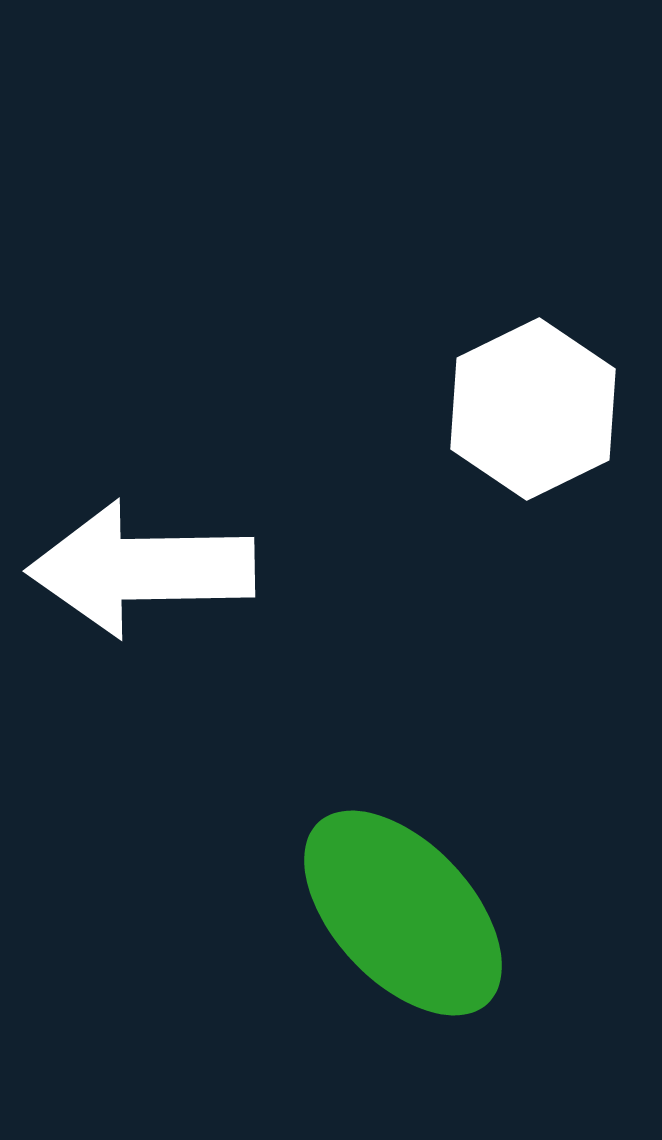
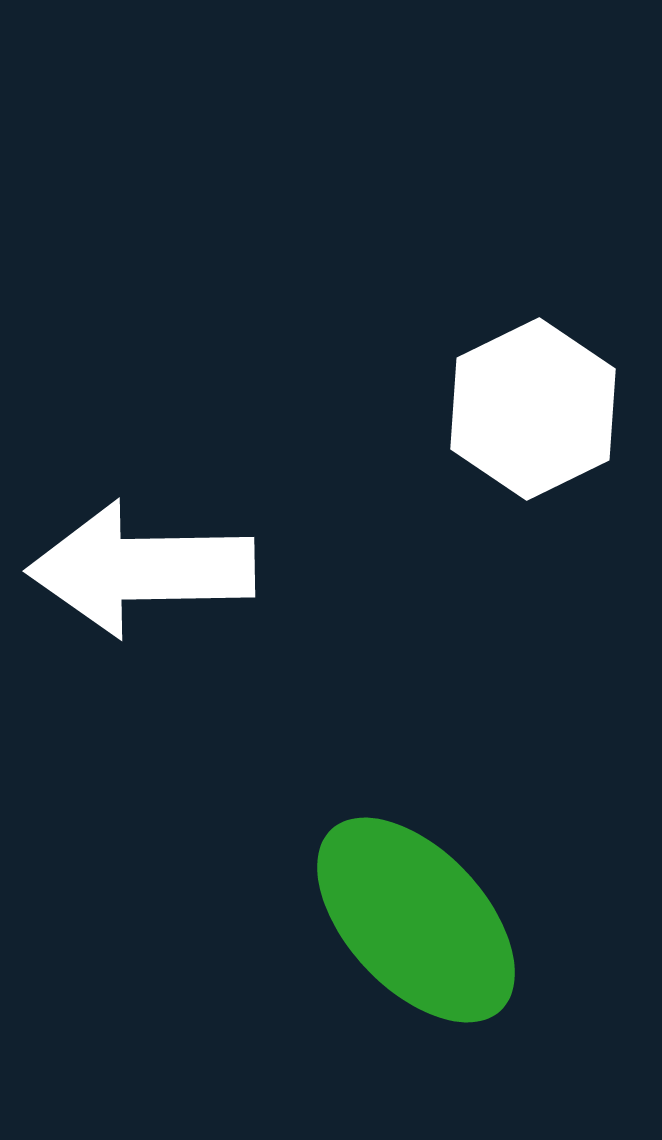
green ellipse: moved 13 px right, 7 px down
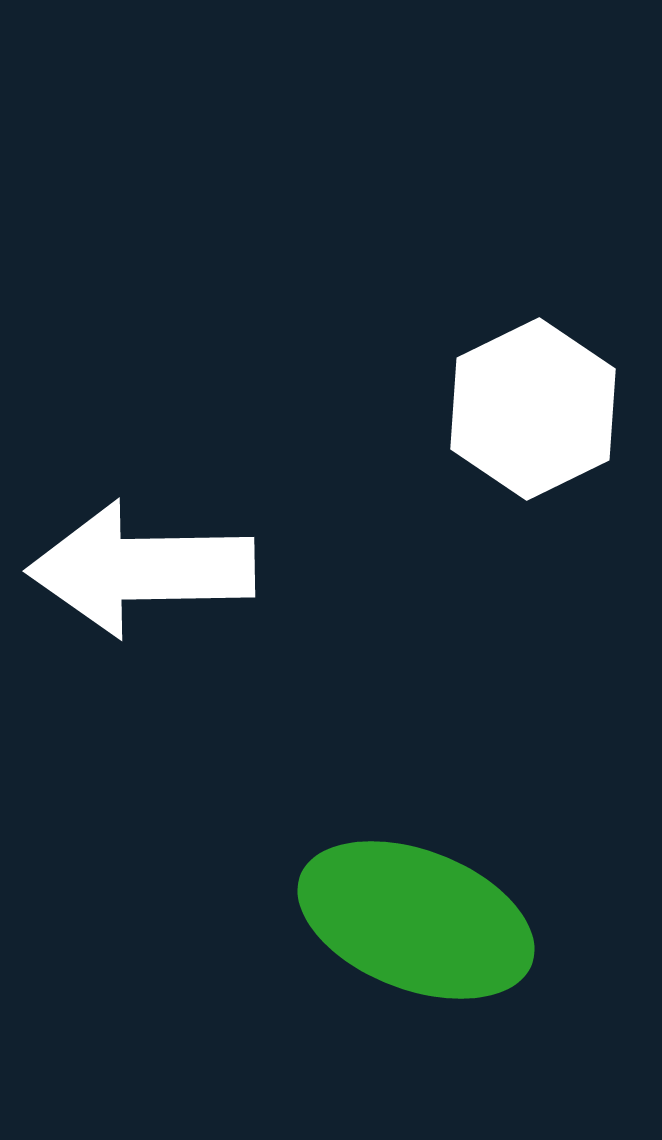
green ellipse: rotated 26 degrees counterclockwise
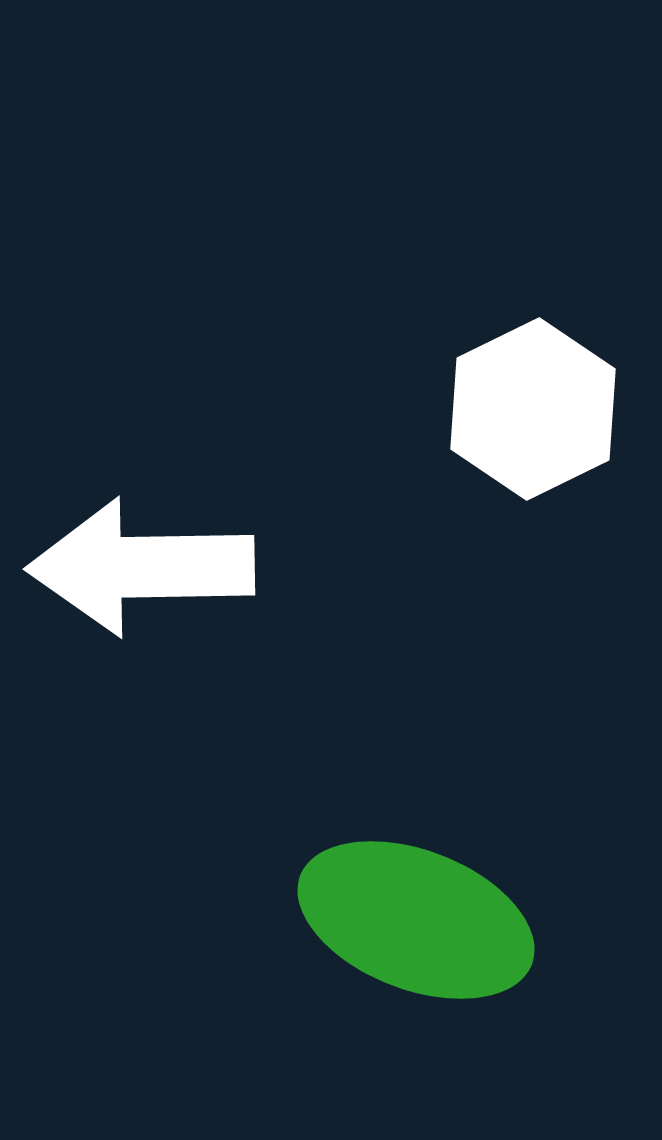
white arrow: moved 2 px up
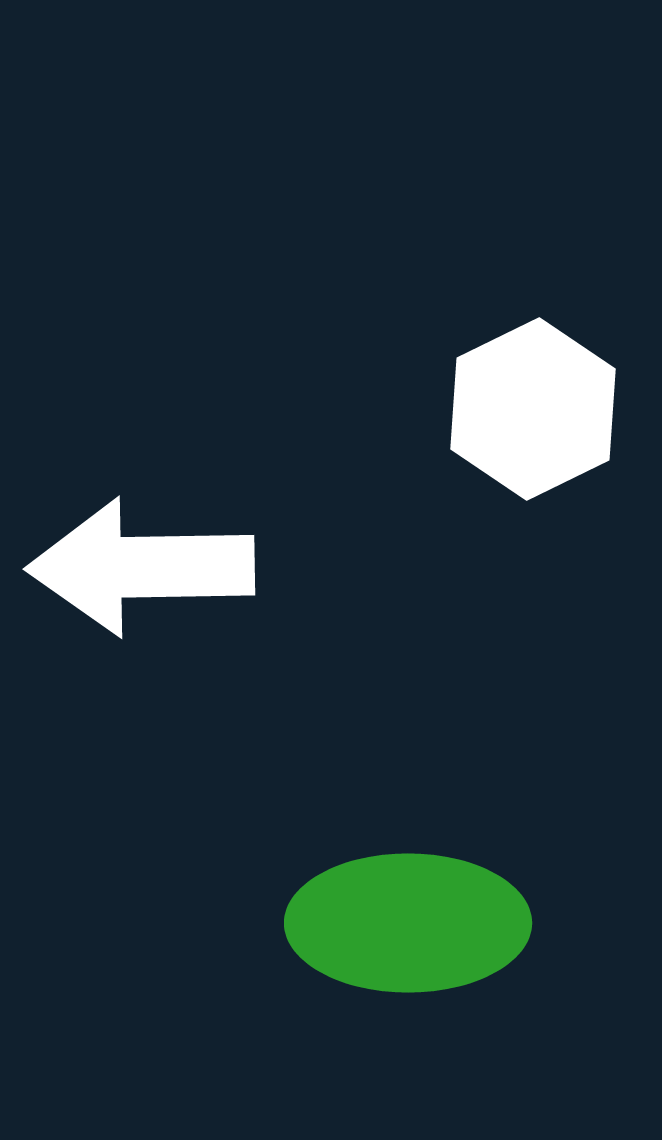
green ellipse: moved 8 px left, 3 px down; rotated 21 degrees counterclockwise
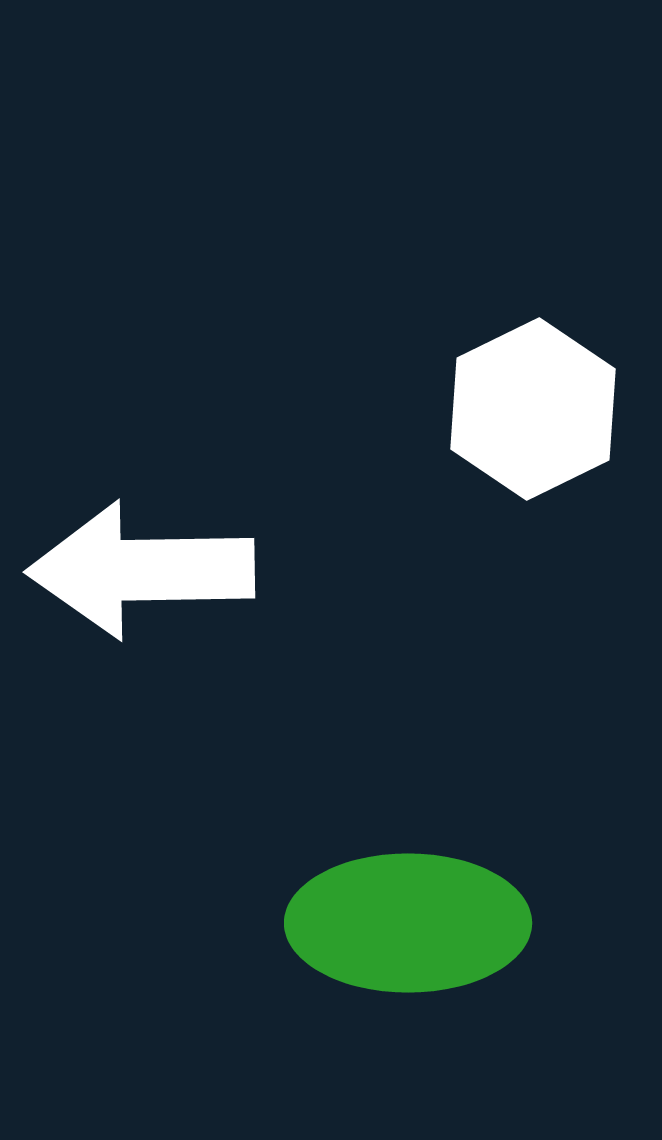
white arrow: moved 3 px down
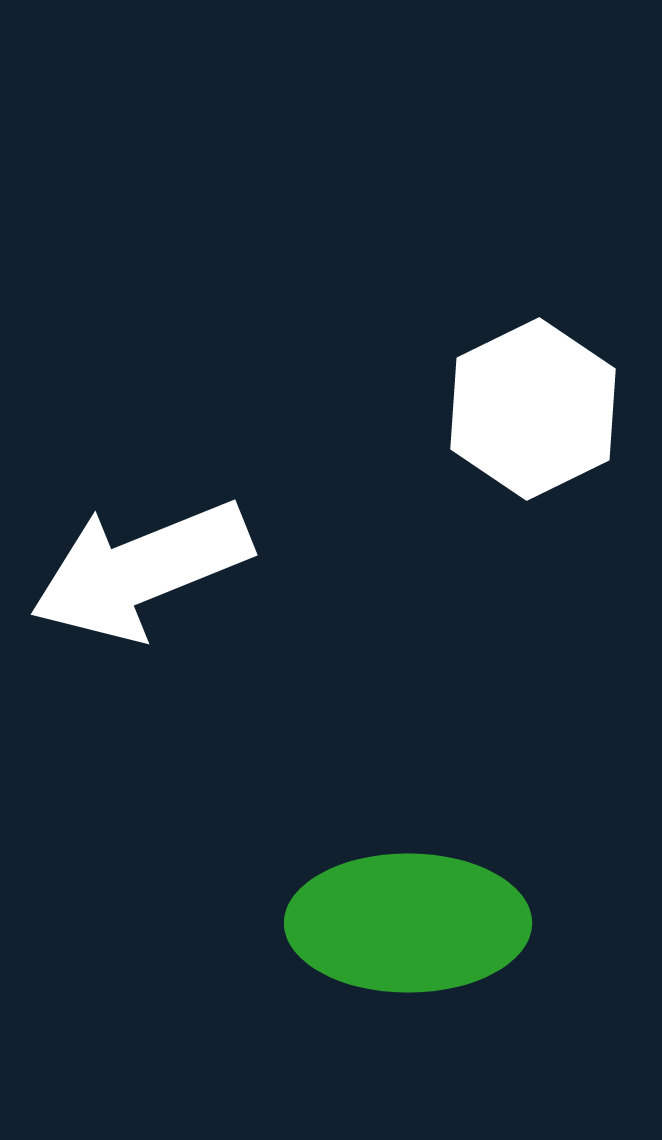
white arrow: rotated 21 degrees counterclockwise
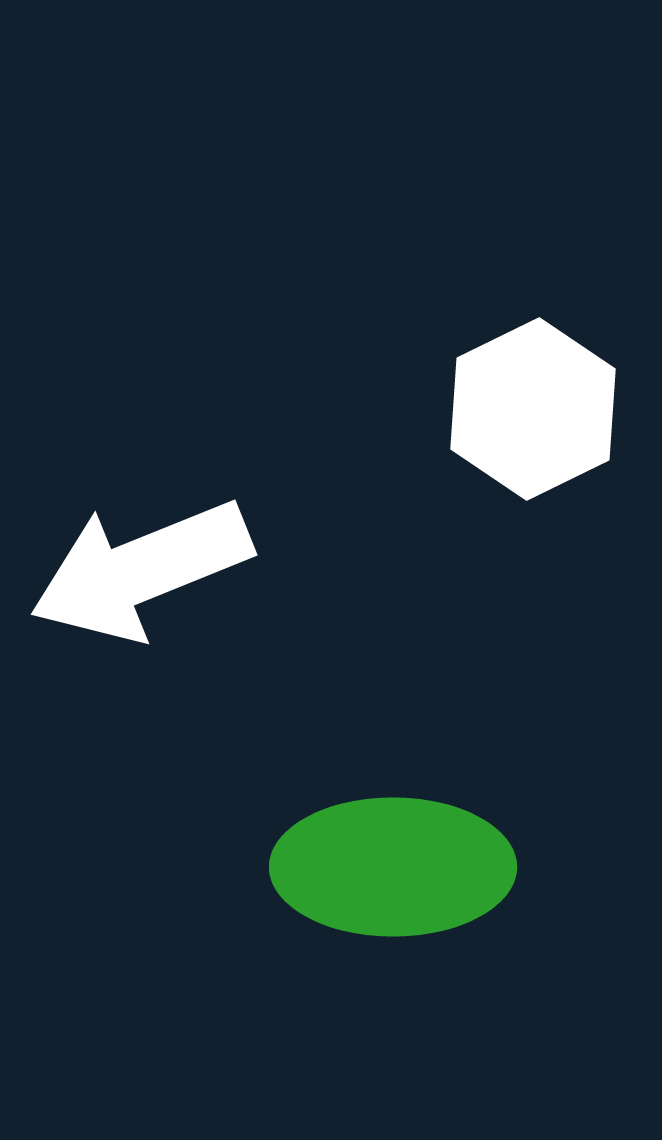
green ellipse: moved 15 px left, 56 px up
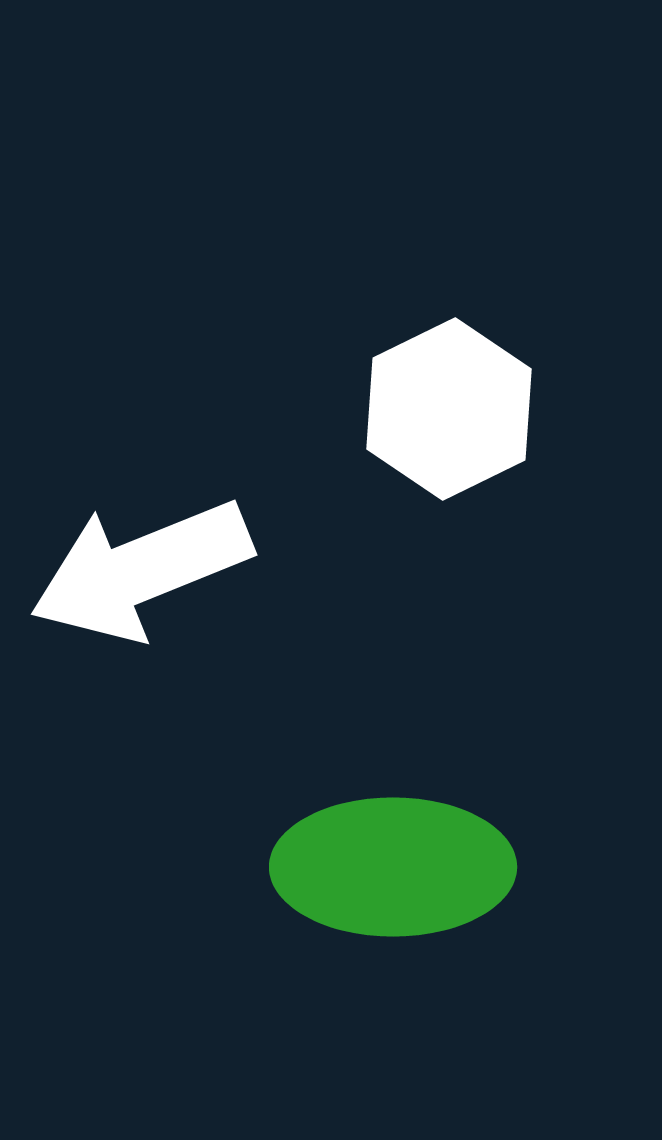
white hexagon: moved 84 px left
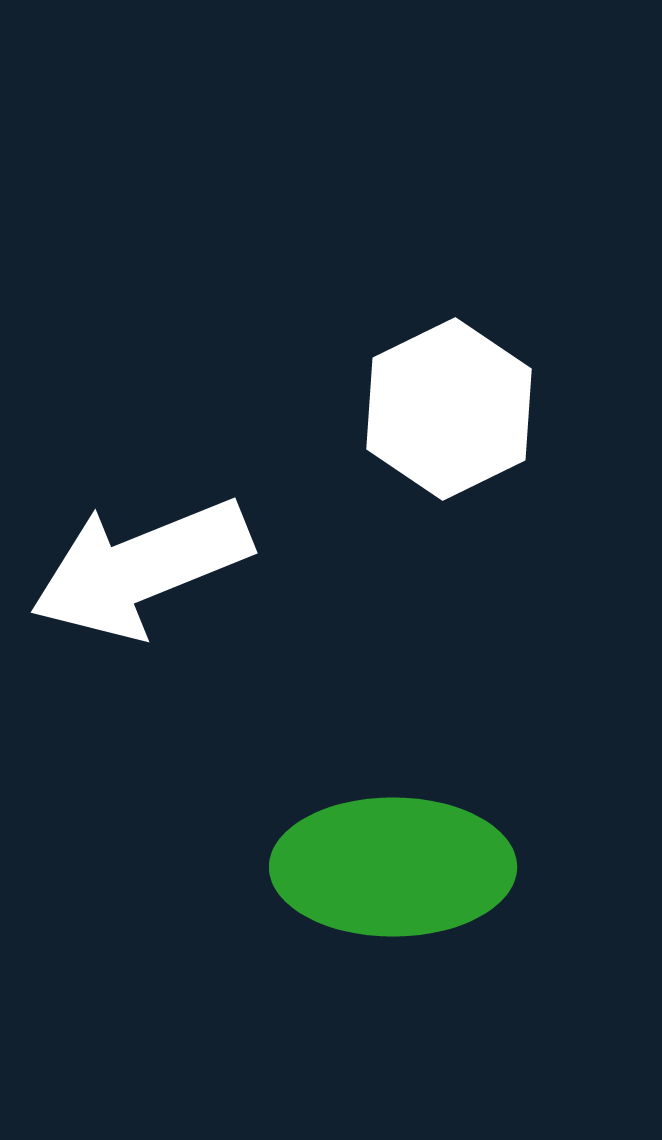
white arrow: moved 2 px up
